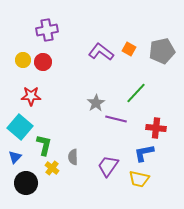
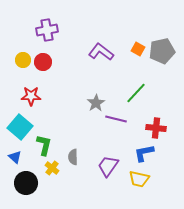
orange square: moved 9 px right
blue triangle: rotated 32 degrees counterclockwise
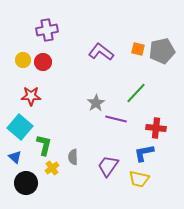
orange square: rotated 16 degrees counterclockwise
yellow cross: rotated 16 degrees clockwise
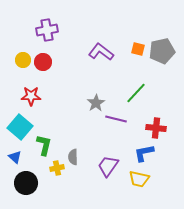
yellow cross: moved 5 px right; rotated 24 degrees clockwise
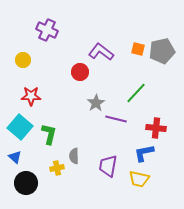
purple cross: rotated 35 degrees clockwise
red circle: moved 37 px right, 10 px down
green L-shape: moved 5 px right, 11 px up
gray semicircle: moved 1 px right, 1 px up
purple trapezoid: rotated 25 degrees counterclockwise
